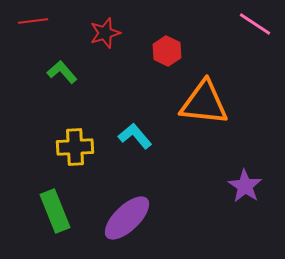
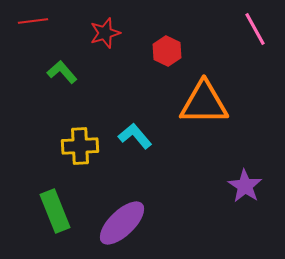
pink line: moved 5 px down; rotated 28 degrees clockwise
orange triangle: rotated 6 degrees counterclockwise
yellow cross: moved 5 px right, 1 px up
purple ellipse: moved 5 px left, 5 px down
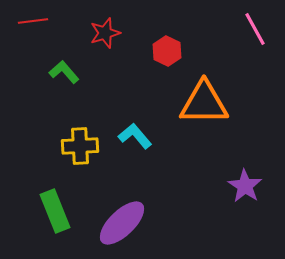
green L-shape: moved 2 px right
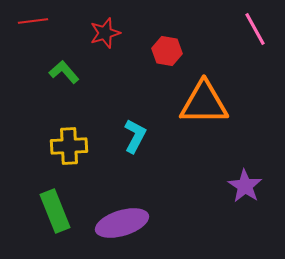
red hexagon: rotated 16 degrees counterclockwise
cyan L-shape: rotated 68 degrees clockwise
yellow cross: moved 11 px left
purple ellipse: rotated 27 degrees clockwise
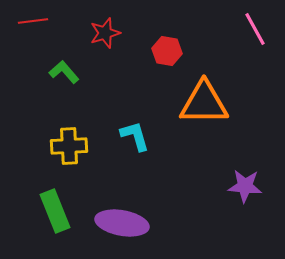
cyan L-shape: rotated 44 degrees counterclockwise
purple star: rotated 28 degrees counterclockwise
purple ellipse: rotated 27 degrees clockwise
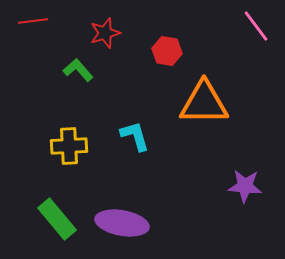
pink line: moved 1 px right, 3 px up; rotated 8 degrees counterclockwise
green L-shape: moved 14 px right, 2 px up
green rectangle: moved 2 px right, 8 px down; rotated 18 degrees counterclockwise
